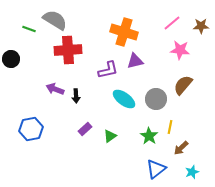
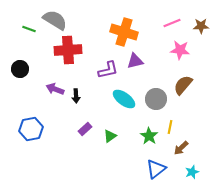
pink line: rotated 18 degrees clockwise
black circle: moved 9 px right, 10 px down
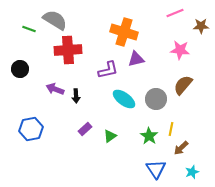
pink line: moved 3 px right, 10 px up
purple triangle: moved 1 px right, 2 px up
yellow line: moved 1 px right, 2 px down
blue triangle: rotated 25 degrees counterclockwise
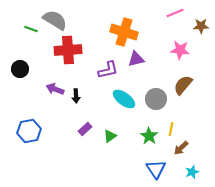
green line: moved 2 px right
blue hexagon: moved 2 px left, 2 px down
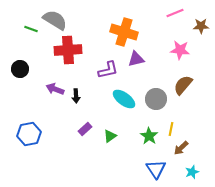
blue hexagon: moved 3 px down
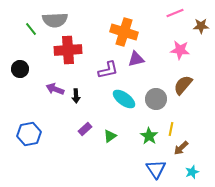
gray semicircle: rotated 145 degrees clockwise
green line: rotated 32 degrees clockwise
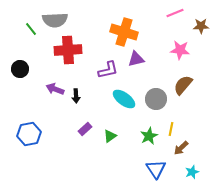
green star: rotated 12 degrees clockwise
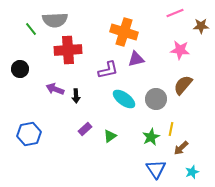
green star: moved 2 px right, 1 px down
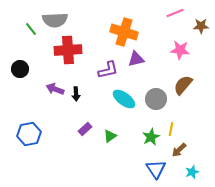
black arrow: moved 2 px up
brown arrow: moved 2 px left, 2 px down
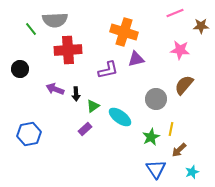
brown semicircle: moved 1 px right
cyan ellipse: moved 4 px left, 18 px down
green triangle: moved 17 px left, 30 px up
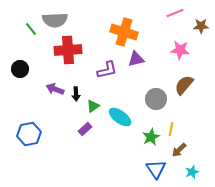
purple L-shape: moved 1 px left
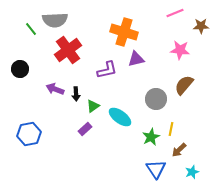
red cross: rotated 32 degrees counterclockwise
